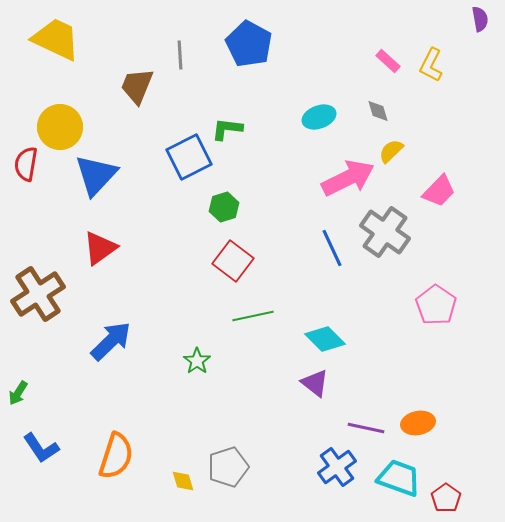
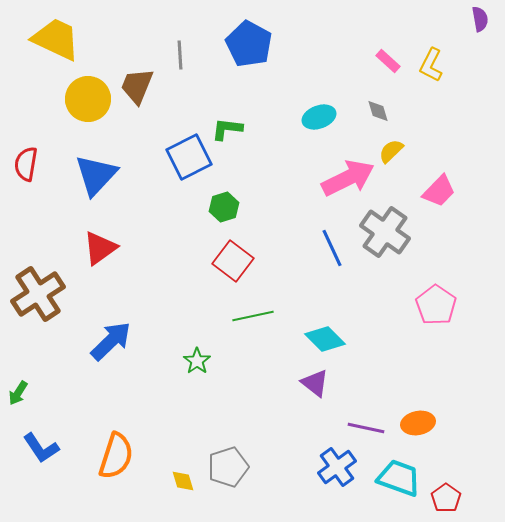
yellow circle: moved 28 px right, 28 px up
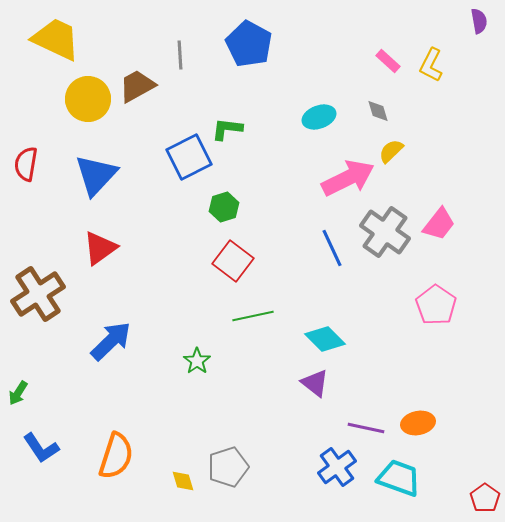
purple semicircle: moved 1 px left, 2 px down
brown trapezoid: rotated 39 degrees clockwise
pink trapezoid: moved 33 px down; rotated 6 degrees counterclockwise
red pentagon: moved 39 px right
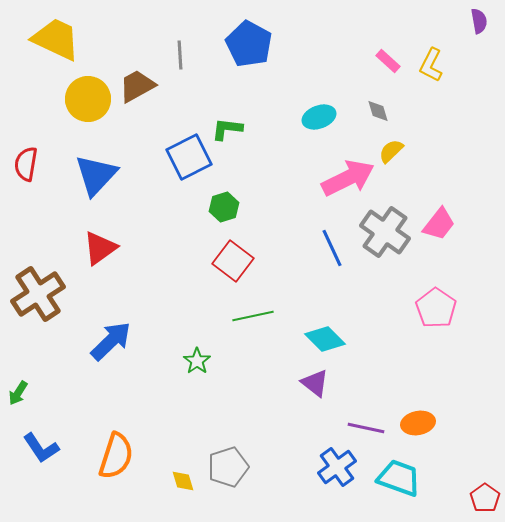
pink pentagon: moved 3 px down
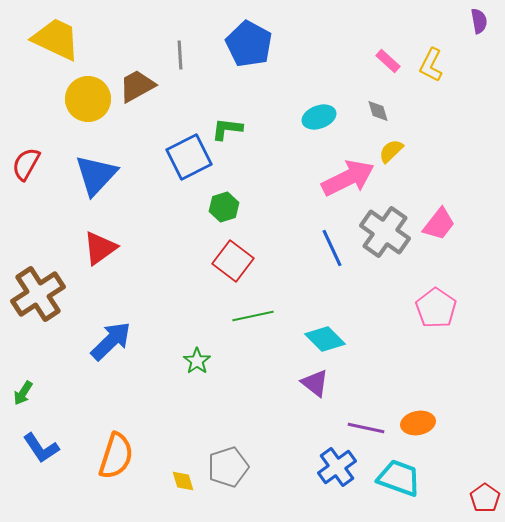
red semicircle: rotated 20 degrees clockwise
green arrow: moved 5 px right
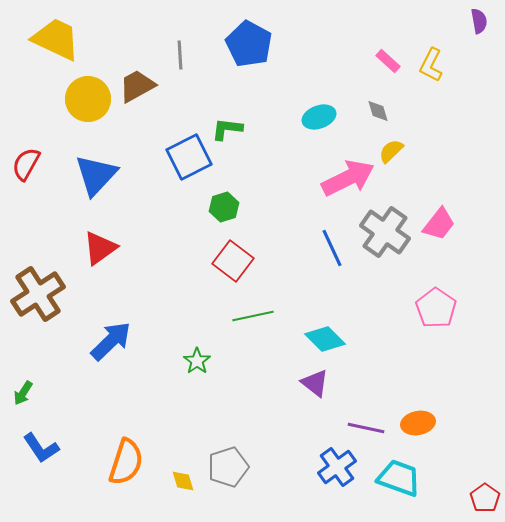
orange semicircle: moved 10 px right, 6 px down
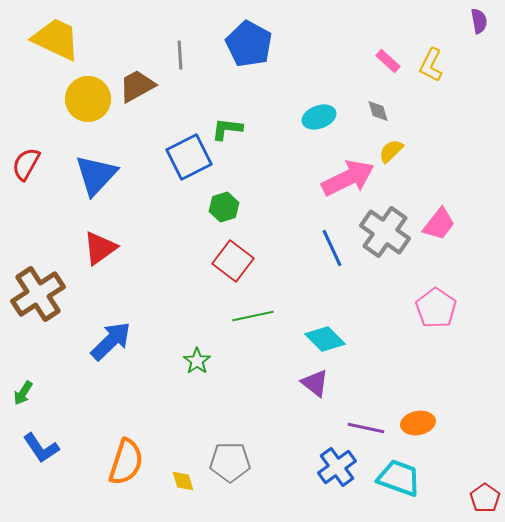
gray pentagon: moved 2 px right, 5 px up; rotated 18 degrees clockwise
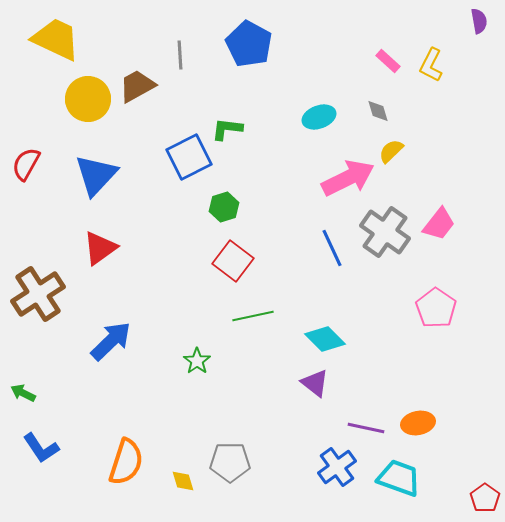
green arrow: rotated 85 degrees clockwise
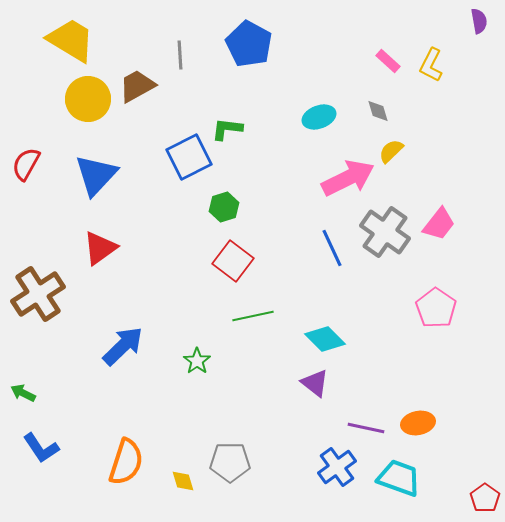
yellow trapezoid: moved 15 px right, 1 px down; rotated 6 degrees clockwise
blue arrow: moved 12 px right, 5 px down
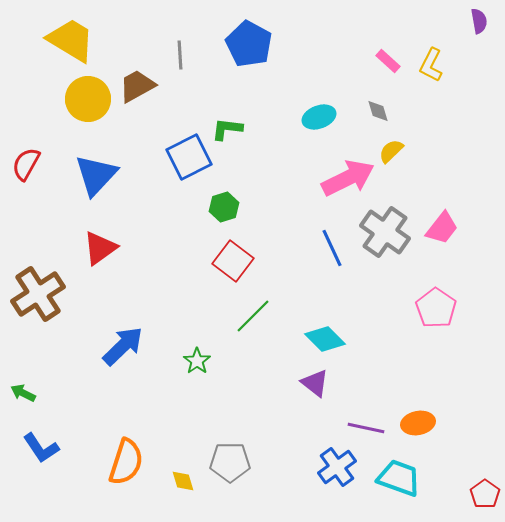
pink trapezoid: moved 3 px right, 4 px down
green line: rotated 33 degrees counterclockwise
red pentagon: moved 4 px up
